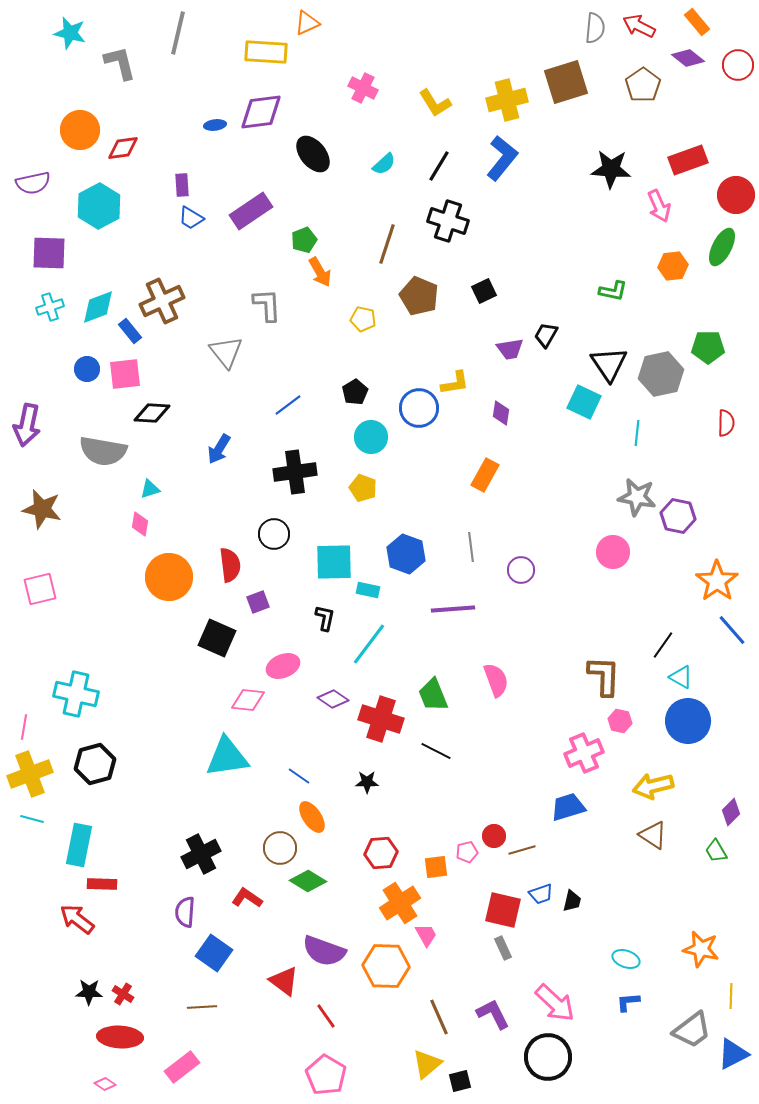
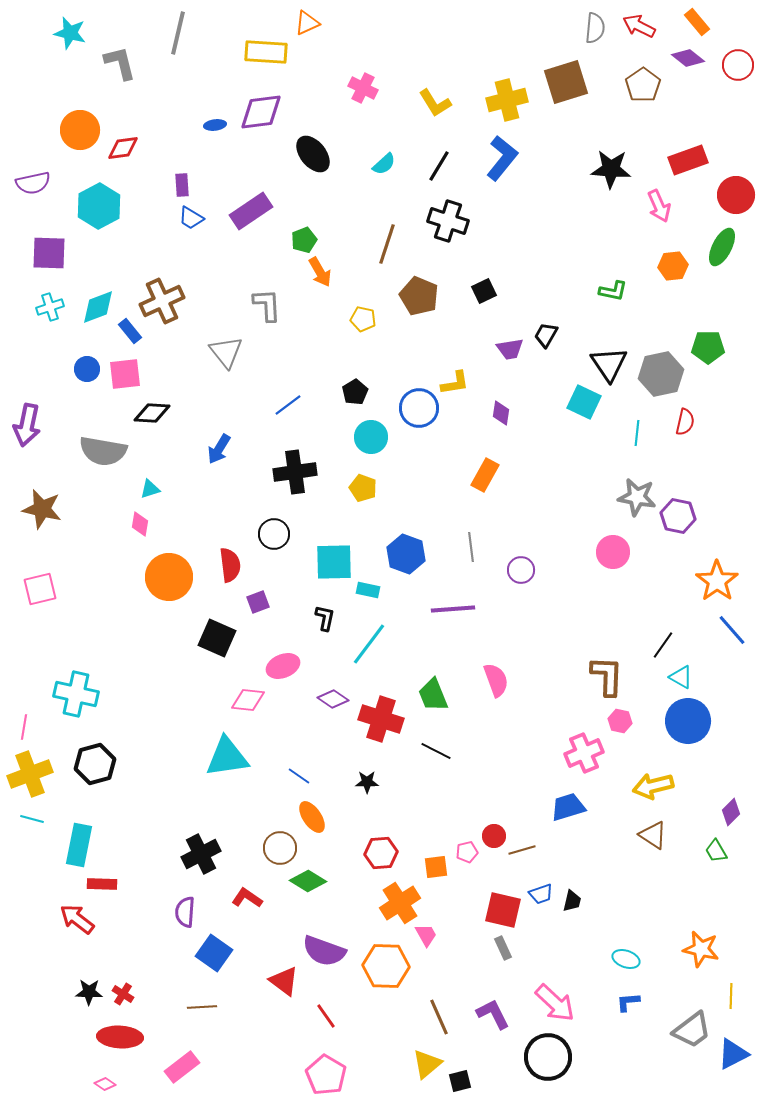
red semicircle at (726, 423): moved 41 px left, 1 px up; rotated 12 degrees clockwise
brown L-shape at (604, 676): moved 3 px right
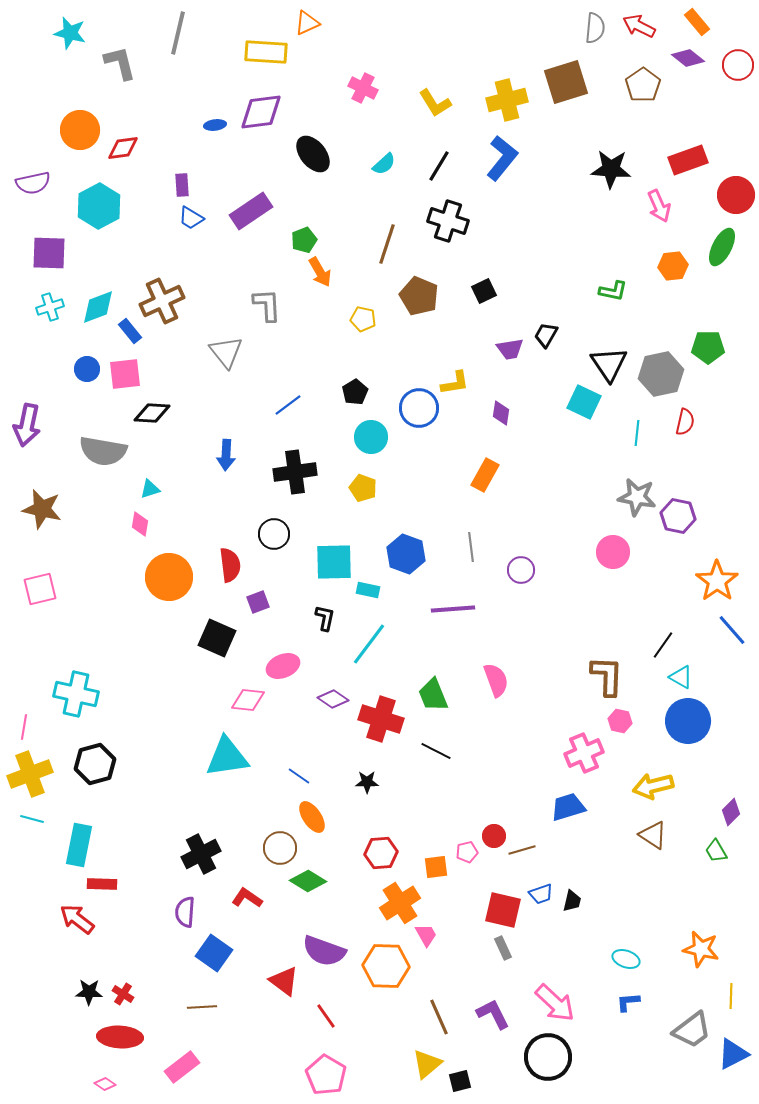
blue arrow at (219, 449): moved 7 px right, 6 px down; rotated 28 degrees counterclockwise
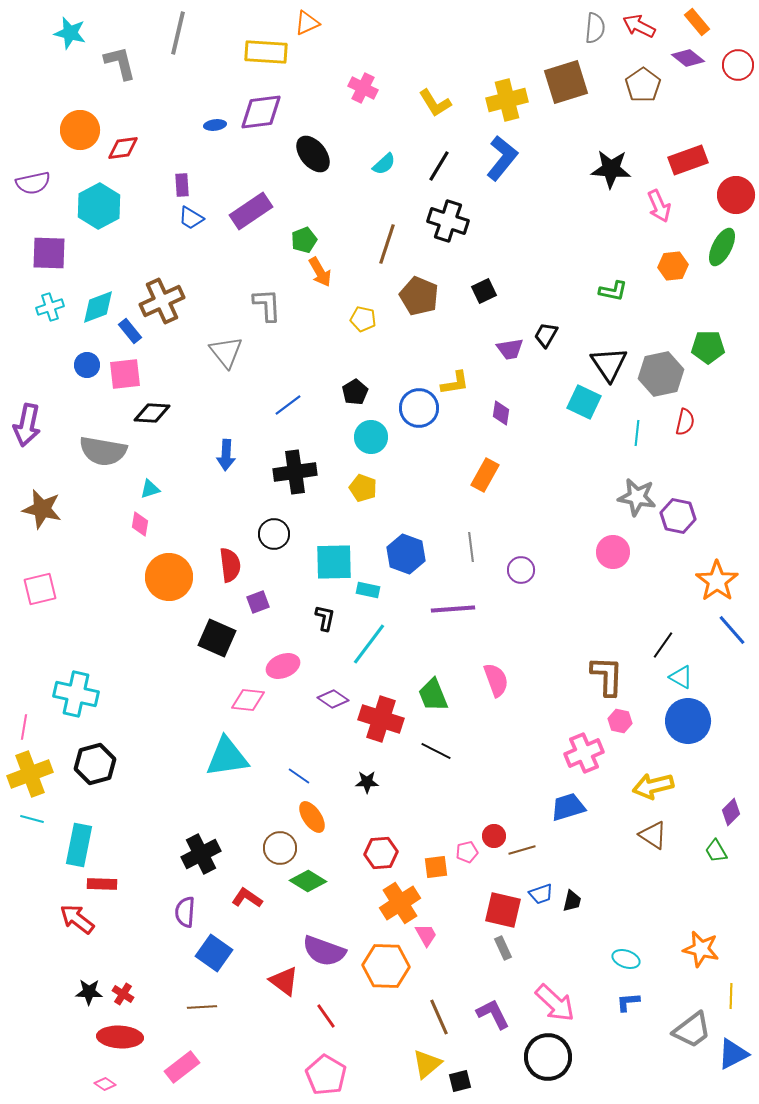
blue circle at (87, 369): moved 4 px up
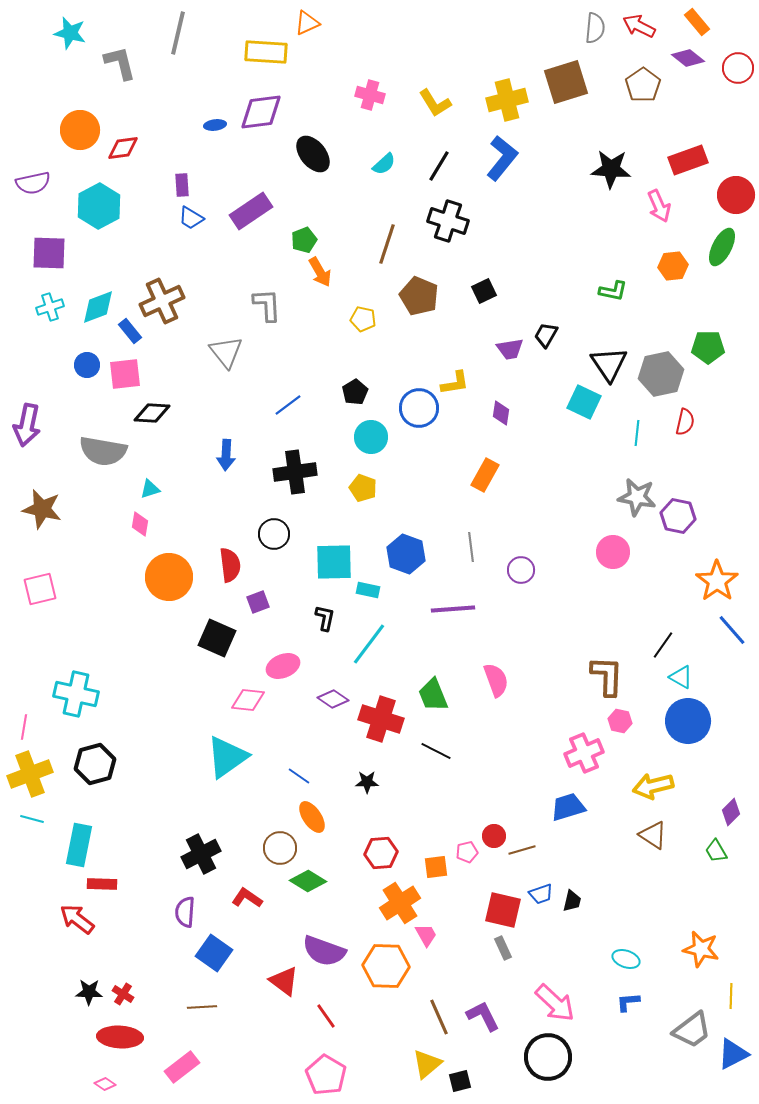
red circle at (738, 65): moved 3 px down
pink cross at (363, 88): moved 7 px right, 7 px down; rotated 12 degrees counterclockwise
cyan triangle at (227, 757): rotated 27 degrees counterclockwise
purple L-shape at (493, 1014): moved 10 px left, 2 px down
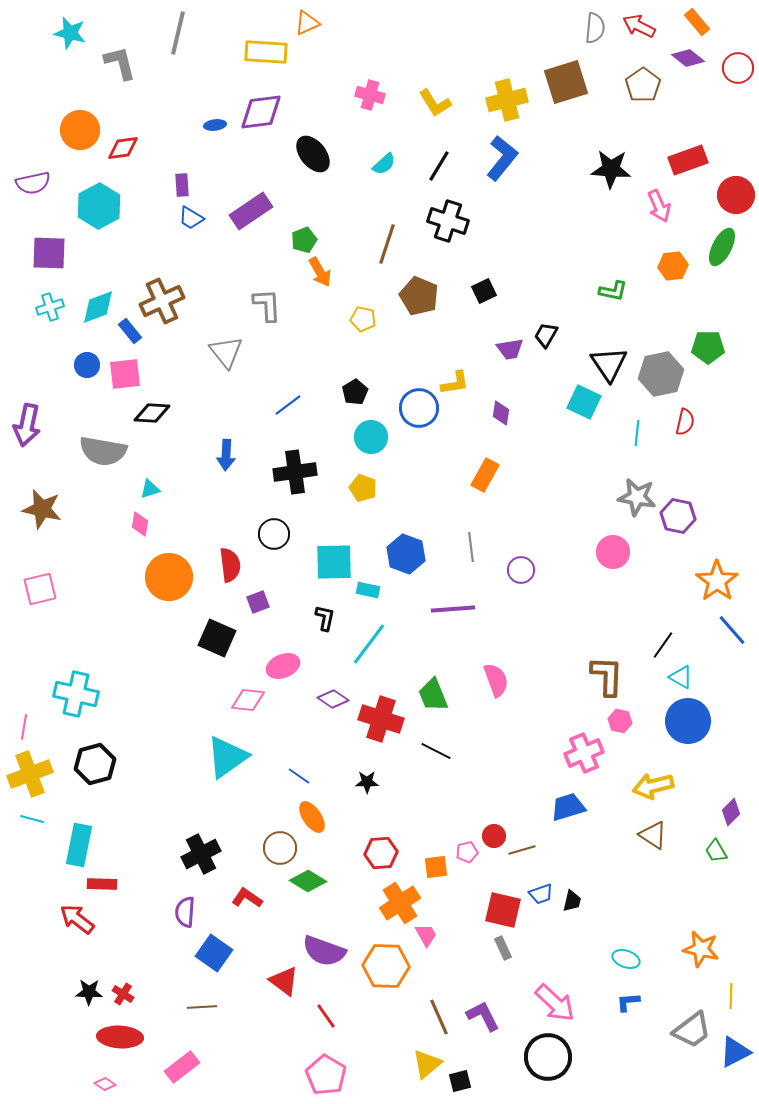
blue triangle at (733, 1054): moved 2 px right, 2 px up
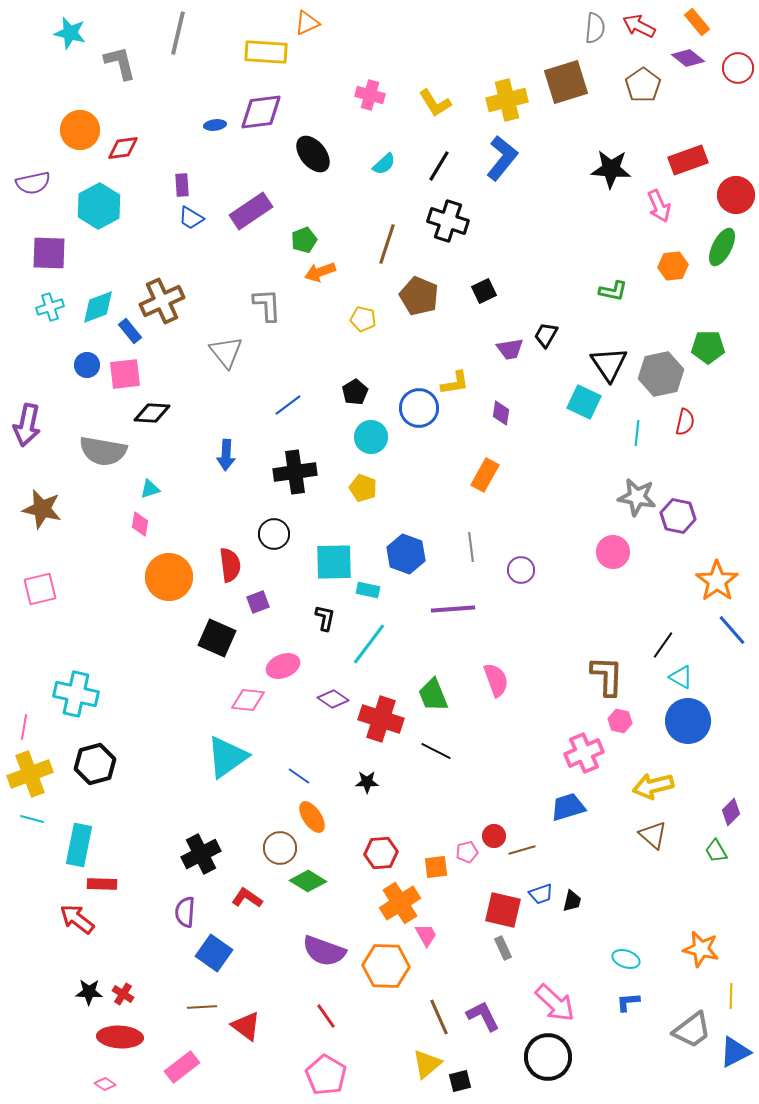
orange arrow at (320, 272): rotated 100 degrees clockwise
brown triangle at (653, 835): rotated 8 degrees clockwise
red triangle at (284, 981): moved 38 px left, 45 px down
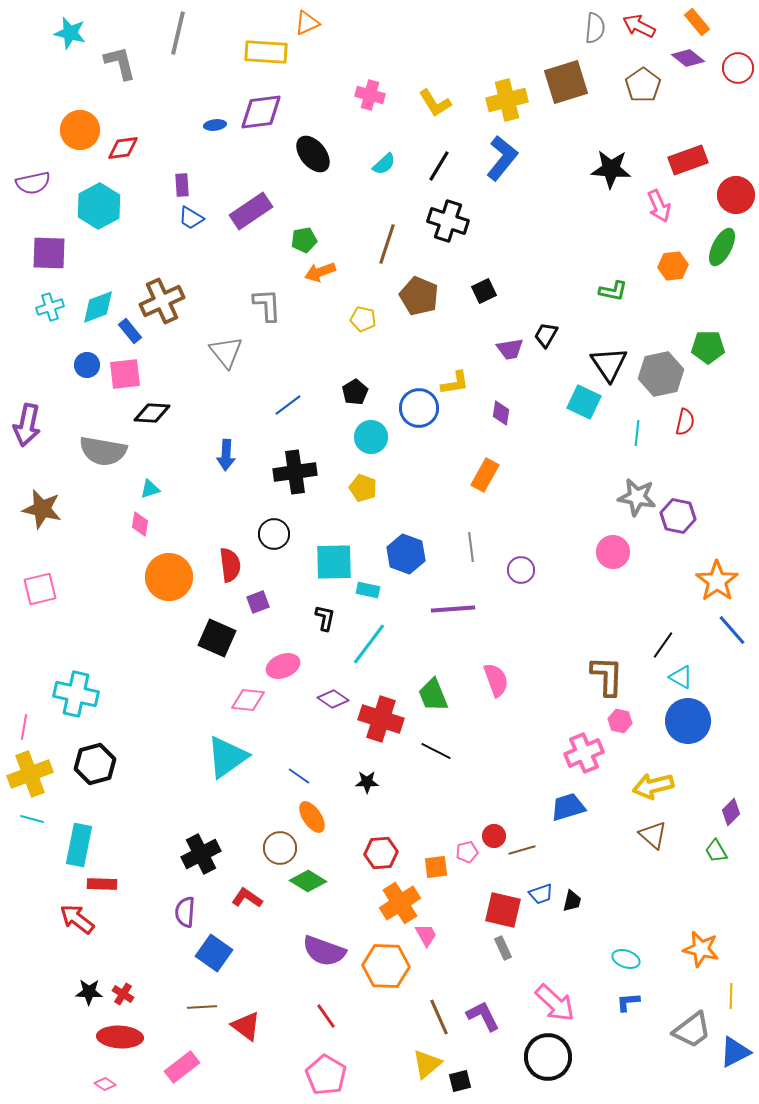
green pentagon at (304, 240): rotated 10 degrees clockwise
